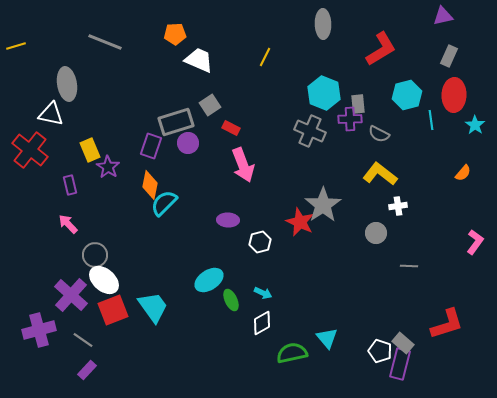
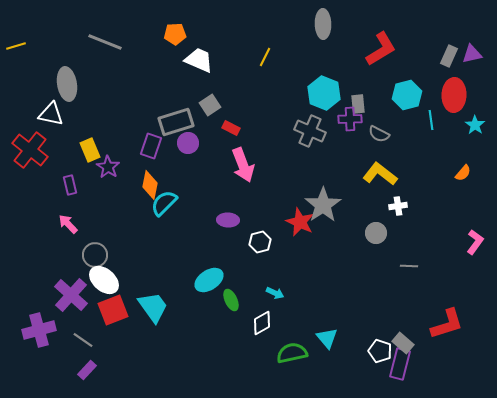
purple triangle at (443, 16): moved 29 px right, 38 px down
cyan arrow at (263, 293): moved 12 px right
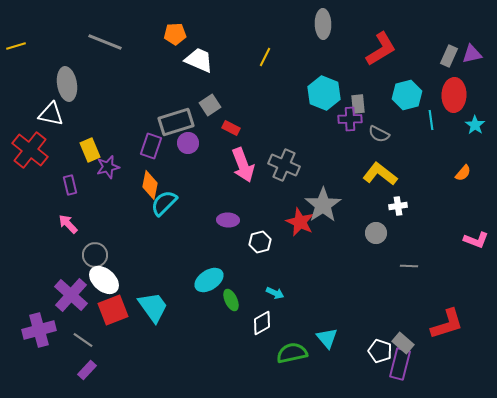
gray cross at (310, 131): moved 26 px left, 34 px down
purple star at (108, 167): rotated 25 degrees clockwise
pink L-shape at (475, 242): moved 1 px right, 2 px up; rotated 75 degrees clockwise
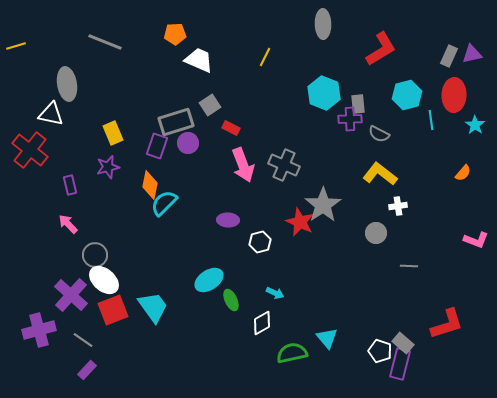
purple rectangle at (151, 146): moved 6 px right
yellow rectangle at (90, 150): moved 23 px right, 17 px up
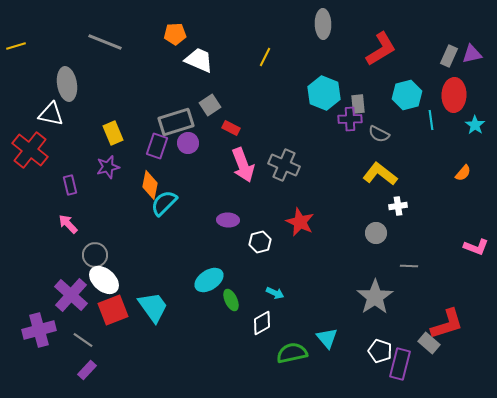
gray star at (323, 205): moved 52 px right, 92 px down
pink L-shape at (476, 240): moved 7 px down
gray rectangle at (403, 343): moved 26 px right
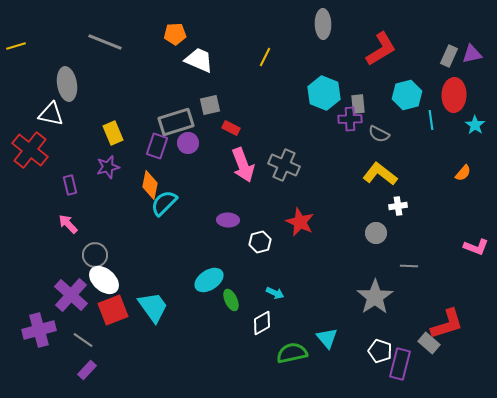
gray square at (210, 105): rotated 20 degrees clockwise
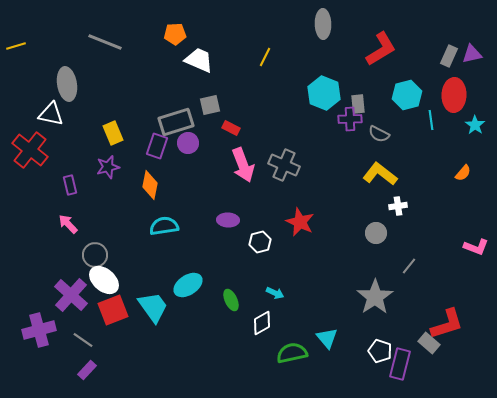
cyan semicircle at (164, 203): moved 23 px down; rotated 36 degrees clockwise
gray line at (409, 266): rotated 54 degrees counterclockwise
cyan ellipse at (209, 280): moved 21 px left, 5 px down
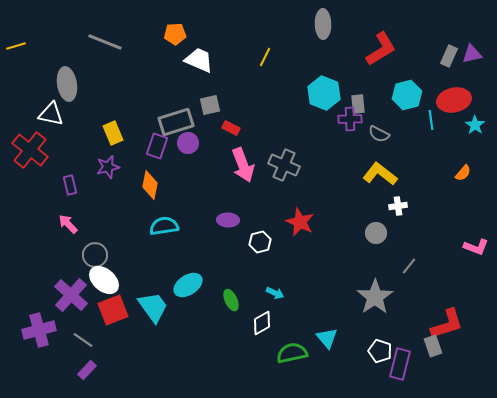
red ellipse at (454, 95): moved 5 px down; rotated 76 degrees clockwise
gray rectangle at (429, 343): moved 4 px right, 3 px down; rotated 30 degrees clockwise
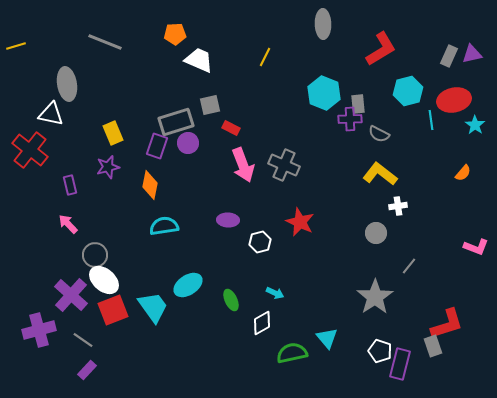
cyan hexagon at (407, 95): moved 1 px right, 4 px up
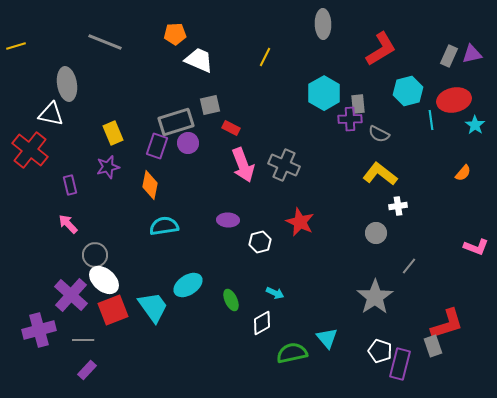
cyan hexagon at (324, 93): rotated 8 degrees clockwise
gray line at (83, 340): rotated 35 degrees counterclockwise
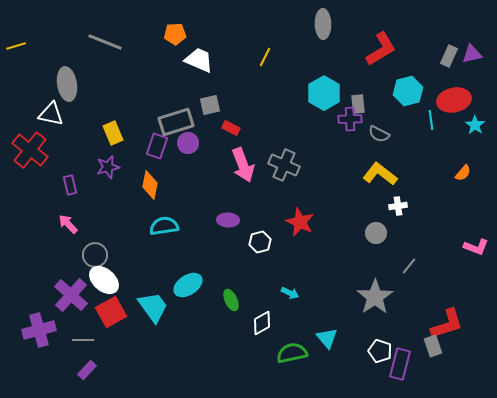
cyan arrow at (275, 293): moved 15 px right
red square at (113, 310): moved 2 px left, 2 px down; rotated 8 degrees counterclockwise
